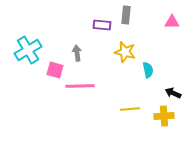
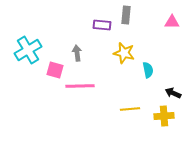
yellow star: moved 1 px left, 1 px down
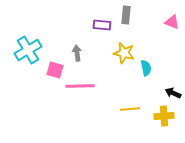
pink triangle: rotated 21 degrees clockwise
cyan semicircle: moved 2 px left, 2 px up
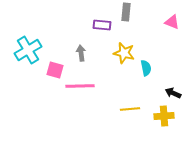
gray rectangle: moved 3 px up
gray arrow: moved 4 px right
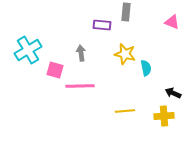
yellow star: moved 1 px right, 1 px down
yellow line: moved 5 px left, 2 px down
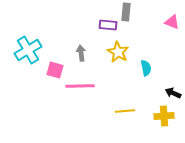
purple rectangle: moved 6 px right
yellow star: moved 7 px left, 2 px up; rotated 15 degrees clockwise
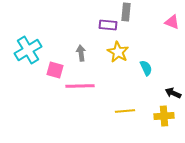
cyan semicircle: rotated 14 degrees counterclockwise
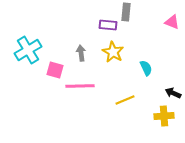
yellow star: moved 5 px left
yellow line: moved 11 px up; rotated 18 degrees counterclockwise
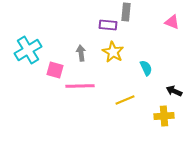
black arrow: moved 1 px right, 2 px up
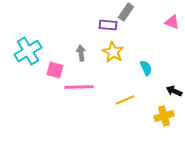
gray rectangle: rotated 30 degrees clockwise
cyan cross: moved 1 px down
pink line: moved 1 px left, 1 px down
yellow cross: rotated 12 degrees counterclockwise
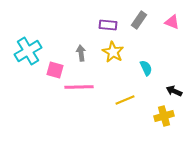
gray rectangle: moved 13 px right, 8 px down
